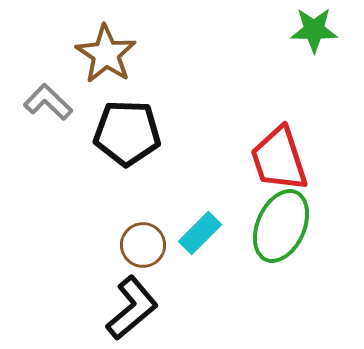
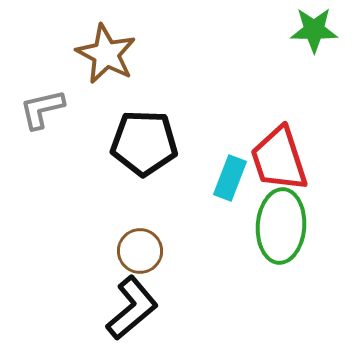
brown star: rotated 6 degrees counterclockwise
gray L-shape: moved 6 px left, 7 px down; rotated 57 degrees counterclockwise
black pentagon: moved 17 px right, 10 px down
green ellipse: rotated 20 degrees counterclockwise
cyan rectangle: moved 30 px right, 55 px up; rotated 24 degrees counterclockwise
brown circle: moved 3 px left, 6 px down
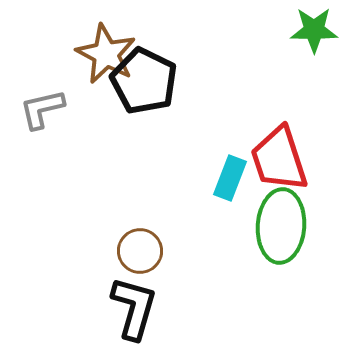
black pentagon: moved 62 px up; rotated 24 degrees clockwise
black L-shape: moved 2 px right; rotated 34 degrees counterclockwise
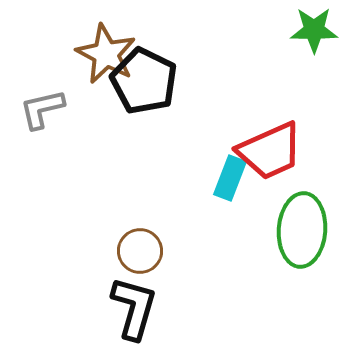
red trapezoid: moved 9 px left, 8 px up; rotated 96 degrees counterclockwise
green ellipse: moved 21 px right, 4 px down
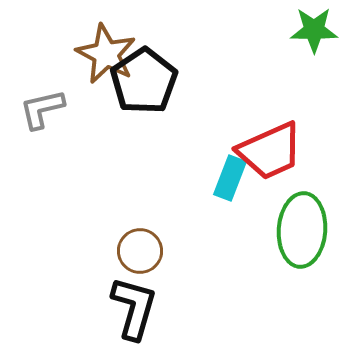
black pentagon: rotated 12 degrees clockwise
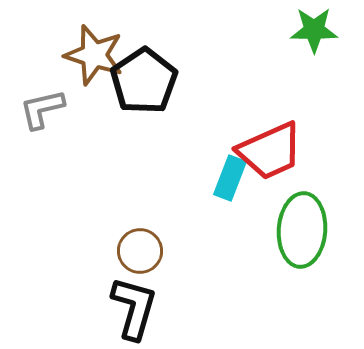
brown star: moved 12 px left, 1 px down; rotated 10 degrees counterclockwise
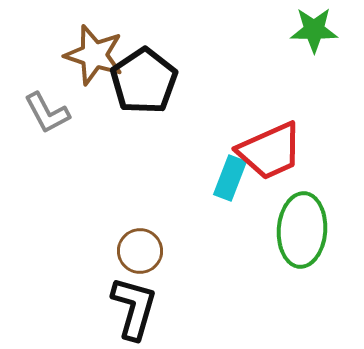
gray L-shape: moved 5 px right, 4 px down; rotated 105 degrees counterclockwise
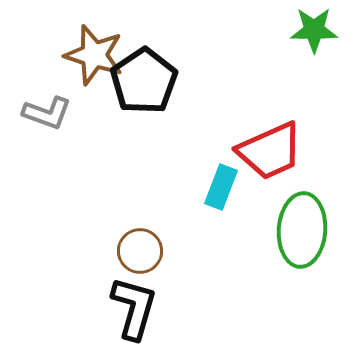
gray L-shape: rotated 42 degrees counterclockwise
cyan rectangle: moved 9 px left, 9 px down
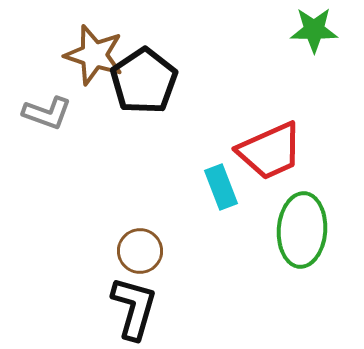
cyan rectangle: rotated 42 degrees counterclockwise
